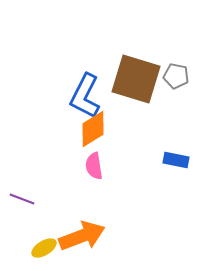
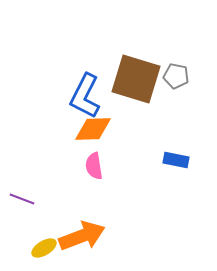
orange diamond: rotated 30 degrees clockwise
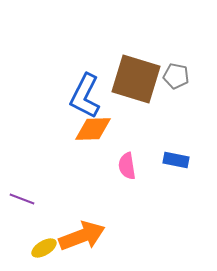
pink semicircle: moved 33 px right
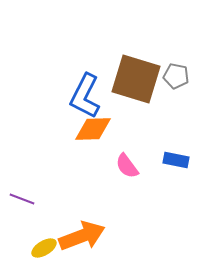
pink semicircle: rotated 28 degrees counterclockwise
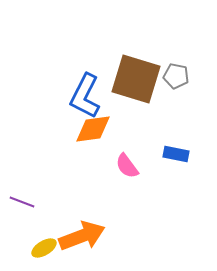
orange diamond: rotated 6 degrees counterclockwise
blue rectangle: moved 6 px up
purple line: moved 3 px down
